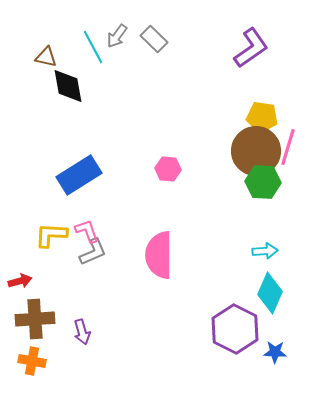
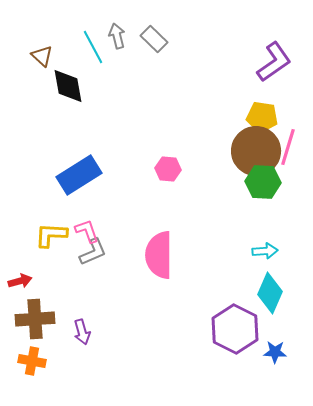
gray arrow: rotated 130 degrees clockwise
purple L-shape: moved 23 px right, 14 px down
brown triangle: moved 4 px left, 1 px up; rotated 30 degrees clockwise
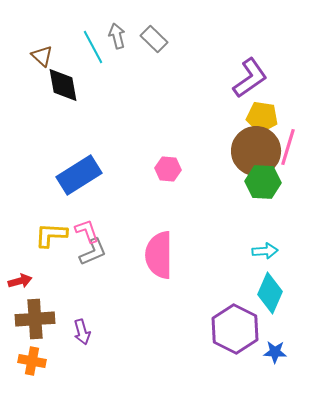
purple L-shape: moved 24 px left, 16 px down
black diamond: moved 5 px left, 1 px up
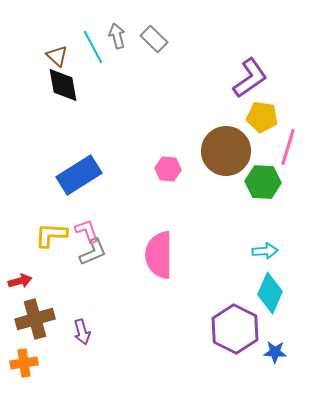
brown triangle: moved 15 px right
brown circle: moved 30 px left
brown cross: rotated 12 degrees counterclockwise
orange cross: moved 8 px left, 2 px down; rotated 20 degrees counterclockwise
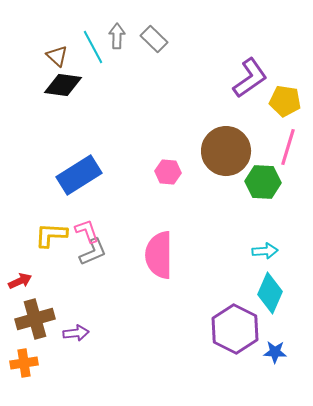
gray arrow: rotated 15 degrees clockwise
black diamond: rotated 72 degrees counterclockwise
yellow pentagon: moved 23 px right, 16 px up
pink hexagon: moved 3 px down
red arrow: rotated 10 degrees counterclockwise
purple arrow: moved 6 px left, 1 px down; rotated 80 degrees counterclockwise
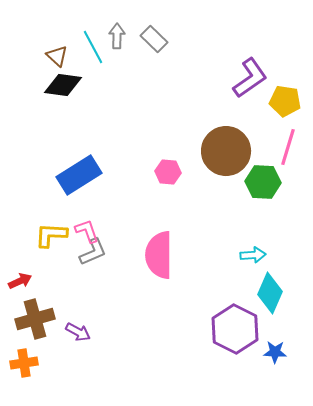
cyan arrow: moved 12 px left, 4 px down
purple arrow: moved 2 px right, 1 px up; rotated 35 degrees clockwise
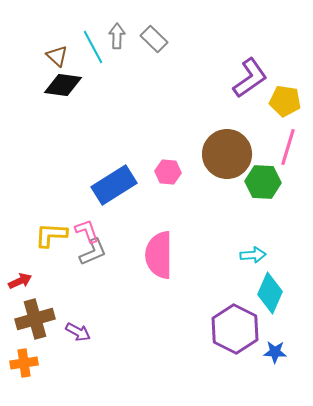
brown circle: moved 1 px right, 3 px down
blue rectangle: moved 35 px right, 10 px down
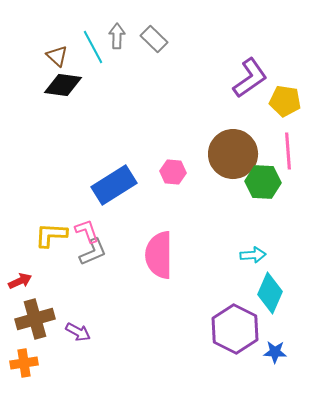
pink line: moved 4 px down; rotated 21 degrees counterclockwise
brown circle: moved 6 px right
pink hexagon: moved 5 px right
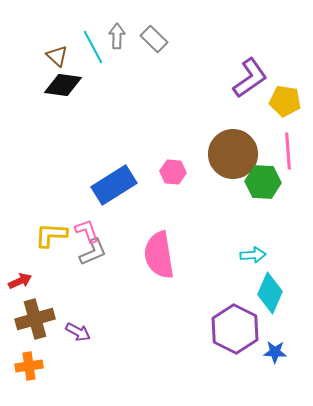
pink semicircle: rotated 9 degrees counterclockwise
orange cross: moved 5 px right, 3 px down
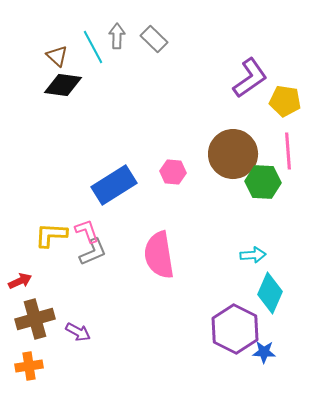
blue star: moved 11 px left
